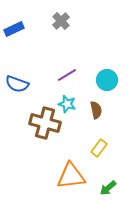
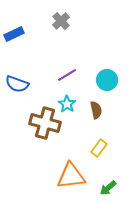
blue rectangle: moved 5 px down
cyan star: rotated 18 degrees clockwise
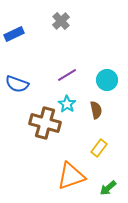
orange triangle: rotated 12 degrees counterclockwise
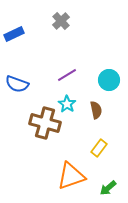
cyan circle: moved 2 px right
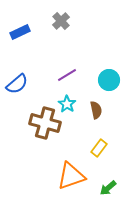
blue rectangle: moved 6 px right, 2 px up
blue semicircle: rotated 60 degrees counterclockwise
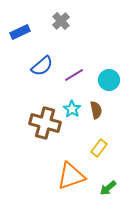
purple line: moved 7 px right
blue semicircle: moved 25 px right, 18 px up
cyan star: moved 5 px right, 5 px down
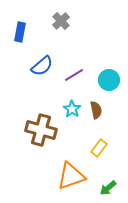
blue rectangle: rotated 54 degrees counterclockwise
brown cross: moved 4 px left, 7 px down
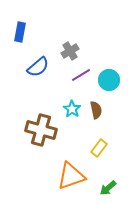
gray cross: moved 9 px right, 30 px down; rotated 12 degrees clockwise
blue semicircle: moved 4 px left, 1 px down
purple line: moved 7 px right
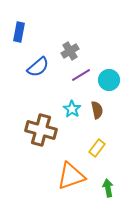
blue rectangle: moved 1 px left
brown semicircle: moved 1 px right
yellow rectangle: moved 2 px left
green arrow: rotated 120 degrees clockwise
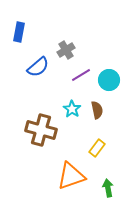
gray cross: moved 4 px left, 1 px up
